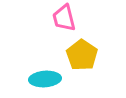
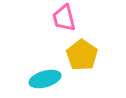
cyan ellipse: rotated 12 degrees counterclockwise
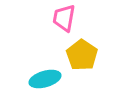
pink trapezoid: rotated 24 degrees clockwise
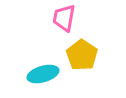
cyan ellipse: moved 2 px left, 5 px up
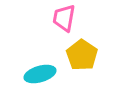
cyan ellipse: moved 3 px left
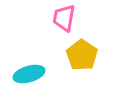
cyan ellipse: moved 11 px left
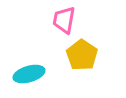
pink trapezoid: moved 2 px down
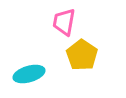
pink trapezoid: moved 2 px down
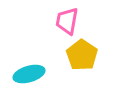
pink trapezoid: moved 3 px right, 1 px up
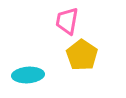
cyan ellipse: moved 1 px left, 1 px down; rotated 12 degrees clockwise
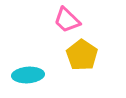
pink trapezoid: moved 1 px up; rotated 56 degrees counterclockwise
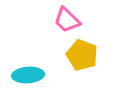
yellow pentagon: rotated 12 degrees counterclockwise
